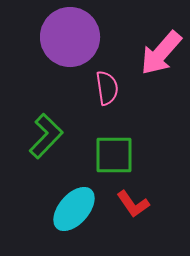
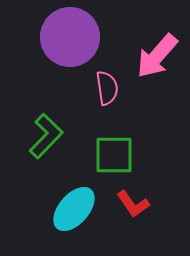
pink arrow: moved 4 px left, 3 px down
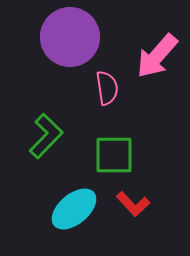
red L-shape: rotated 8 degrees counterclockwise
cyan ellipse: rotated 9 degrees clockwise
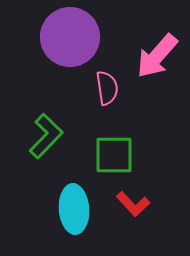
cyan ellipse: rotated 54 degrees counterclockwise
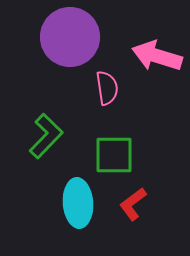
pink arrow: rotated 66 degrees clockwise
red L-shape: rotated 96 degrees clockwise
cyan ellipse: moved 4 px right, 6 px up
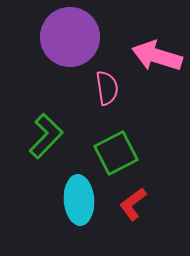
green square: moved 2 px right, 2 px up; rotated 27 degrees counterclockwise
cyan ellipse: moved 1 px right, 3 px up
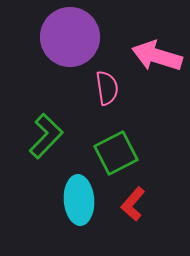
red L-shape: rotated 12 degrees counterclockwise
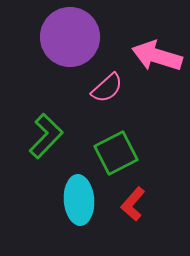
pink semicircle: rotated 56 degrees clockwise
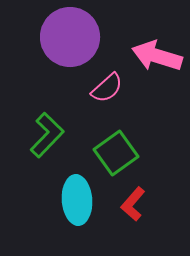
green L-shape: moved 1 px right, 1 px up
green square: rotated 9 degrees counterclockwise
cyan ellipse: moved 2 px left
